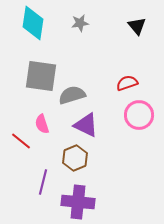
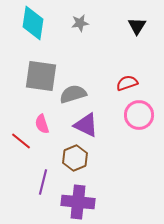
black triangle: rotated 12 degrees clockwise
gray semicircle: moved 1 px right, 1 px up
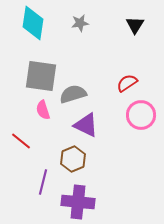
black triangle: moved 2 px left, 1 px up
red semicircle: rotated 15 degrees counterclockwise
pink circle: moved 2 px right
pink semicircle: moved 1 px right, 14 px up
brown hexagon: moved 2 px left, 1 px down
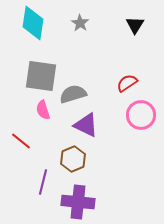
gray star: rotated 30 degrees counterclockwise
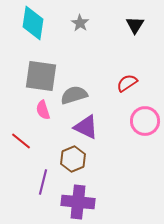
gray semicircle: moved 1 px right, 1 px down
pink circle: moved 4 px right, 6 px down
purple triangle: moved 2 px down
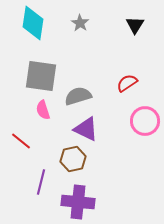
gray semicircle: moved 4 px right, 1 px down
purple triangle: moved 2 px down
brown hexagon: rotated 10 degrees clockwise
purple line: moved 2 px left
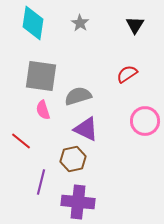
red semicircle: moved 9 px up
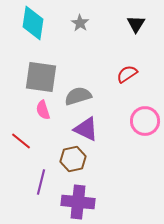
black triangle: moved 1 px right, 1 px up
gray square: moved 1 px down
